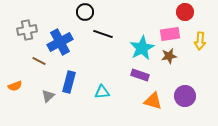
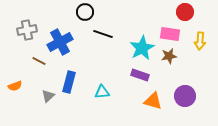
pink rectangle: rotated 18 degrees clockwise
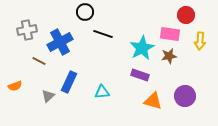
red circle: moved 1 px right, 3 px down
blue rectangle: rotated 10 degrees clockwise
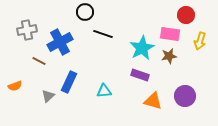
yellow arrow: rotated 12 degrees clockwise
cyan triangle: moved 2 px right, 1 px up
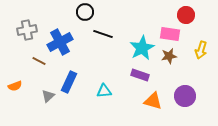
yellow arrow: moved 1 px right, 9 px down
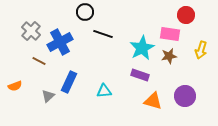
gray cross: moved 4 px right, 1 px down; rotated 36 degrees counterclockwise
